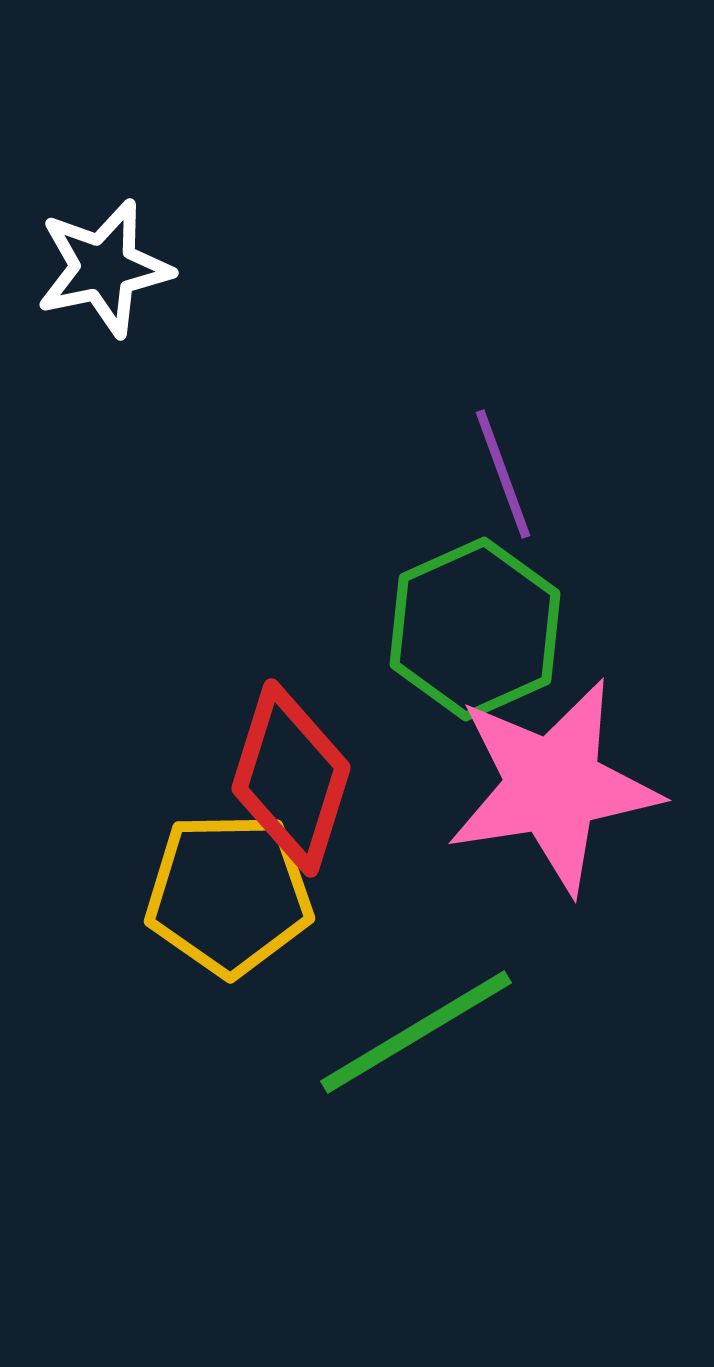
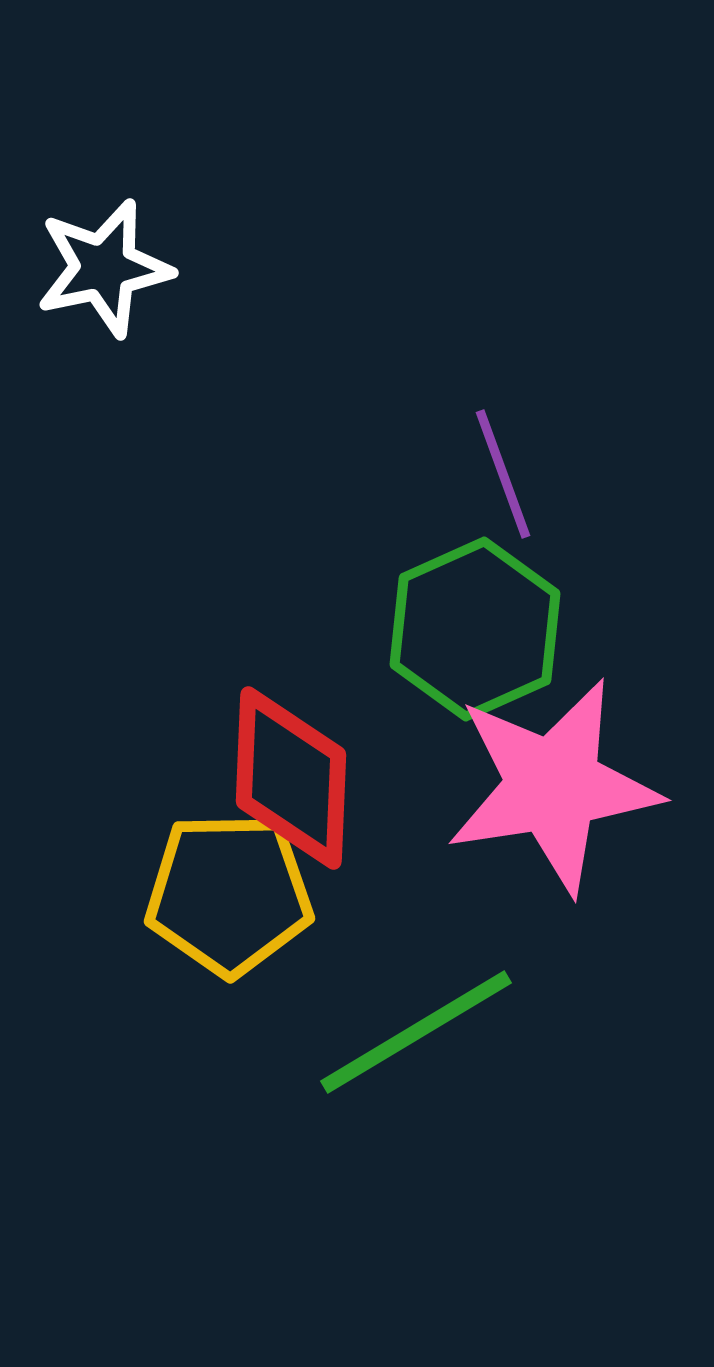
red diamond: rotated 15 degrees counterclockwise
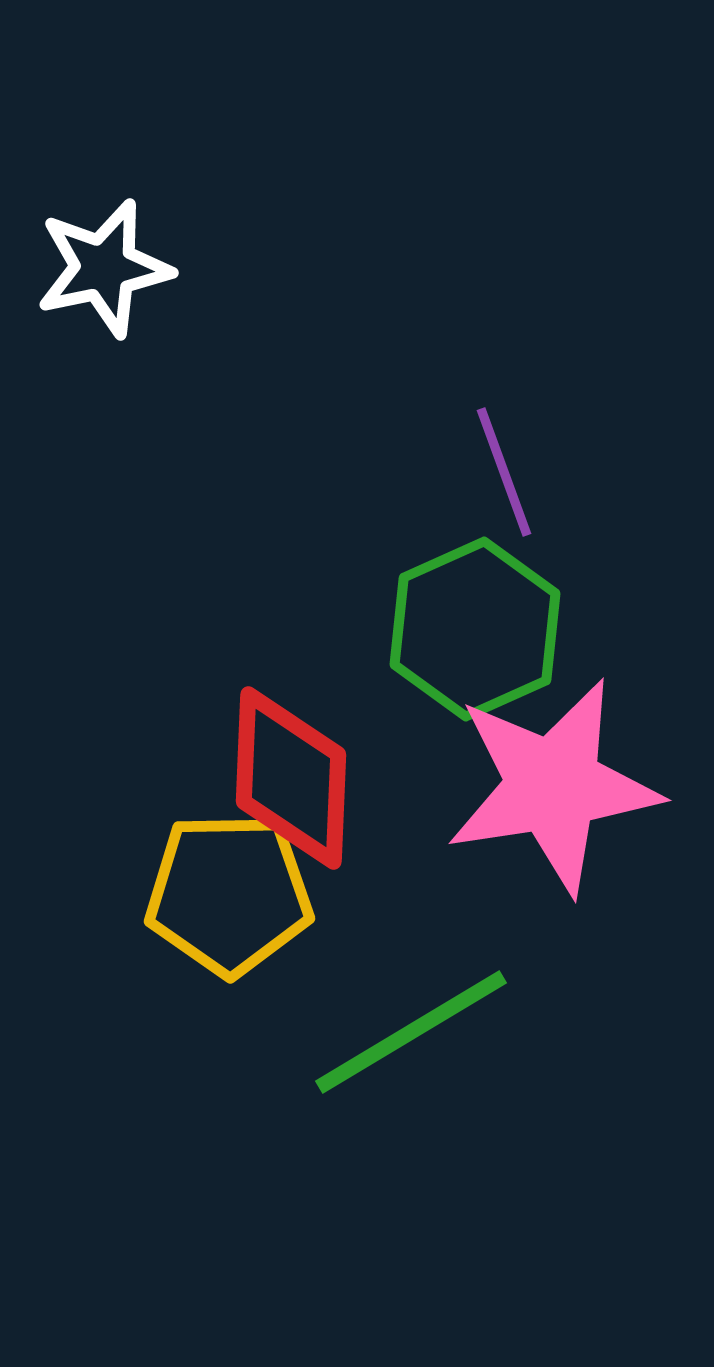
purple line: moved 1 px right, 2 px up
green line: moved 5 px left
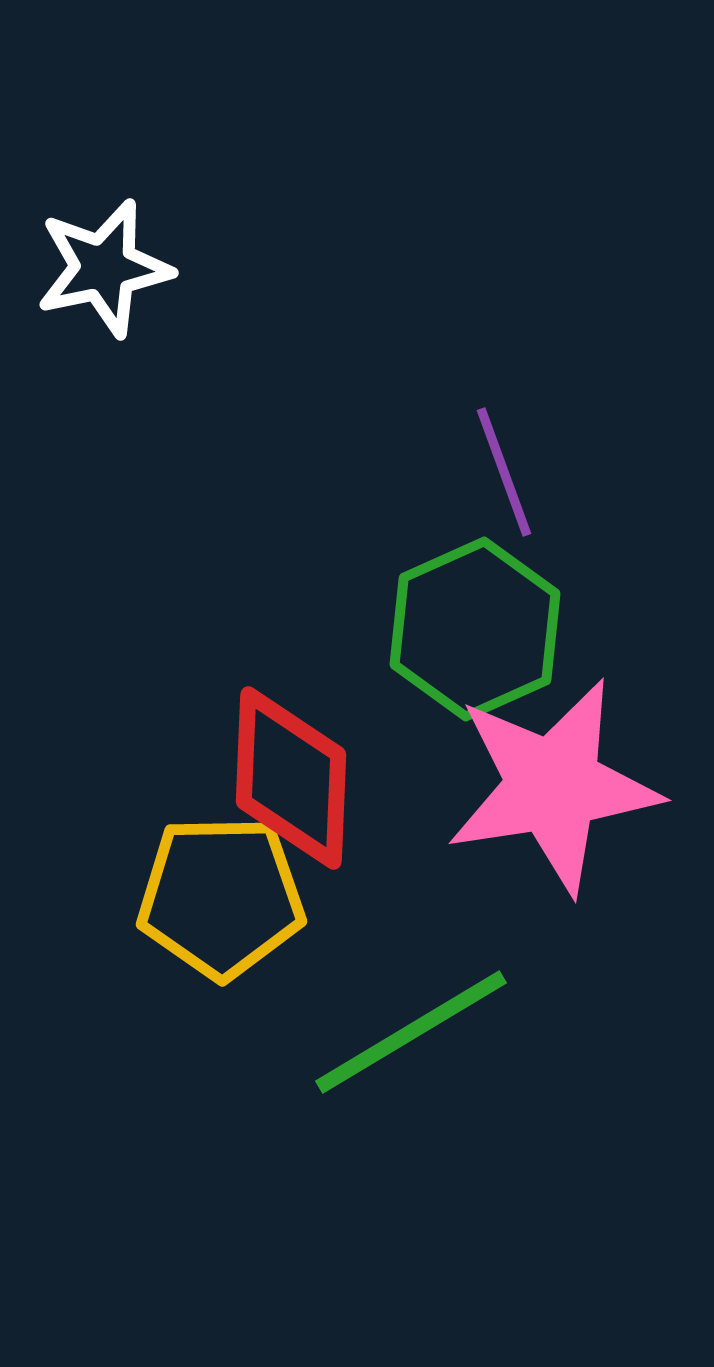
yellow pentagon: moved 8 px left, 3 px down
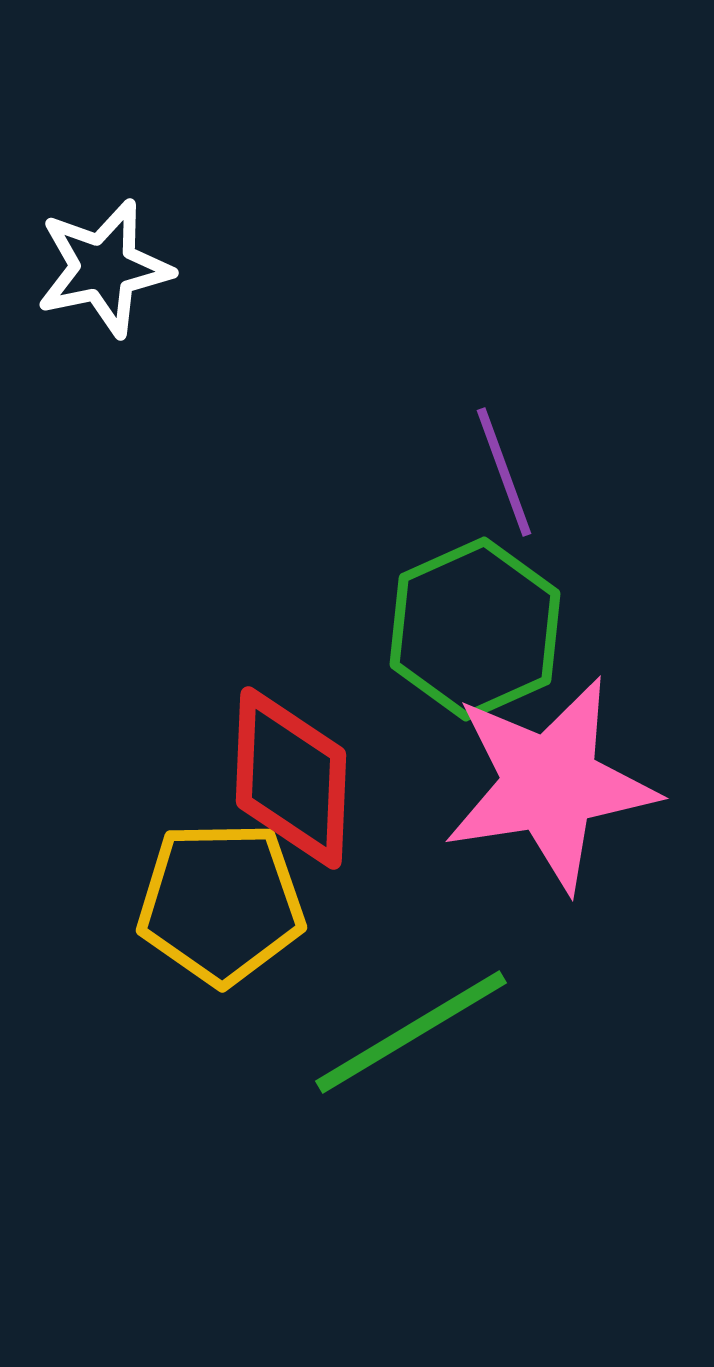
pink star: moved 3 px left, 2 px up
yellow pentagon: moved 6 px down
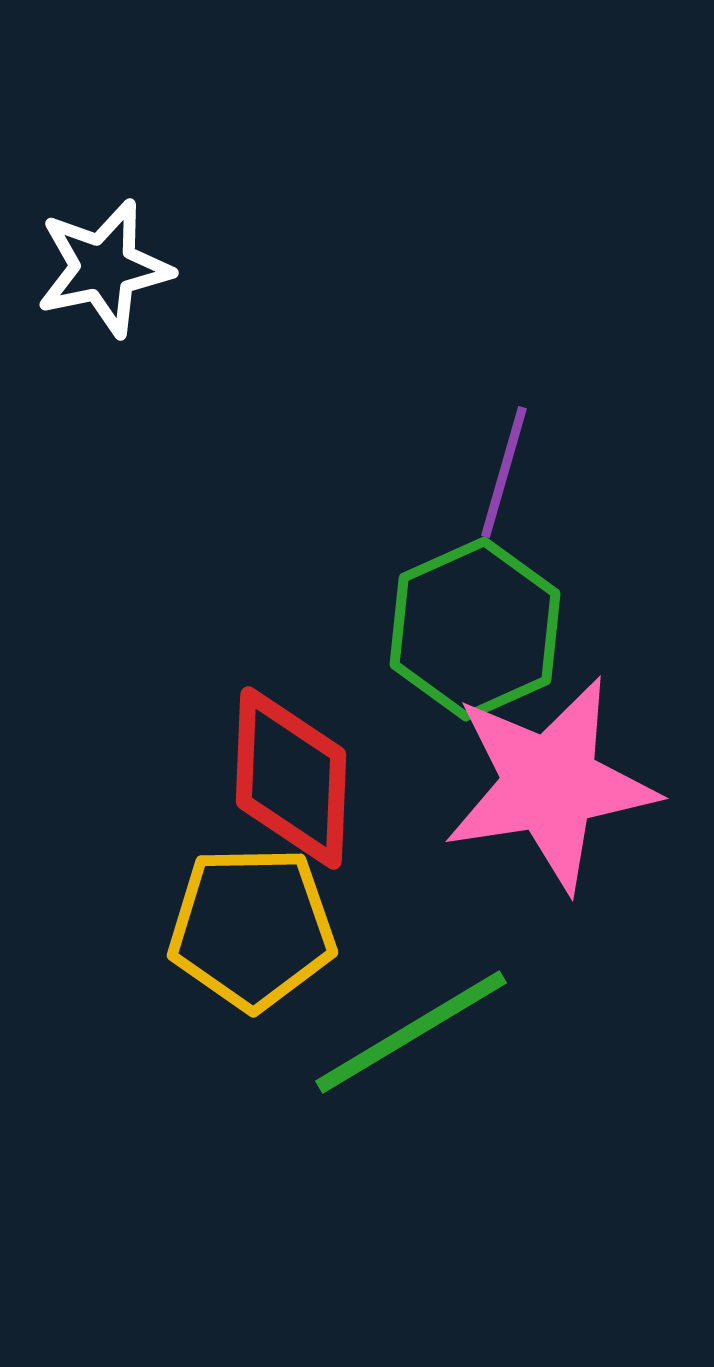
purple line: rotated 36 degrees clockwise
yellow pentagon: moved 31 px right, 25 px down
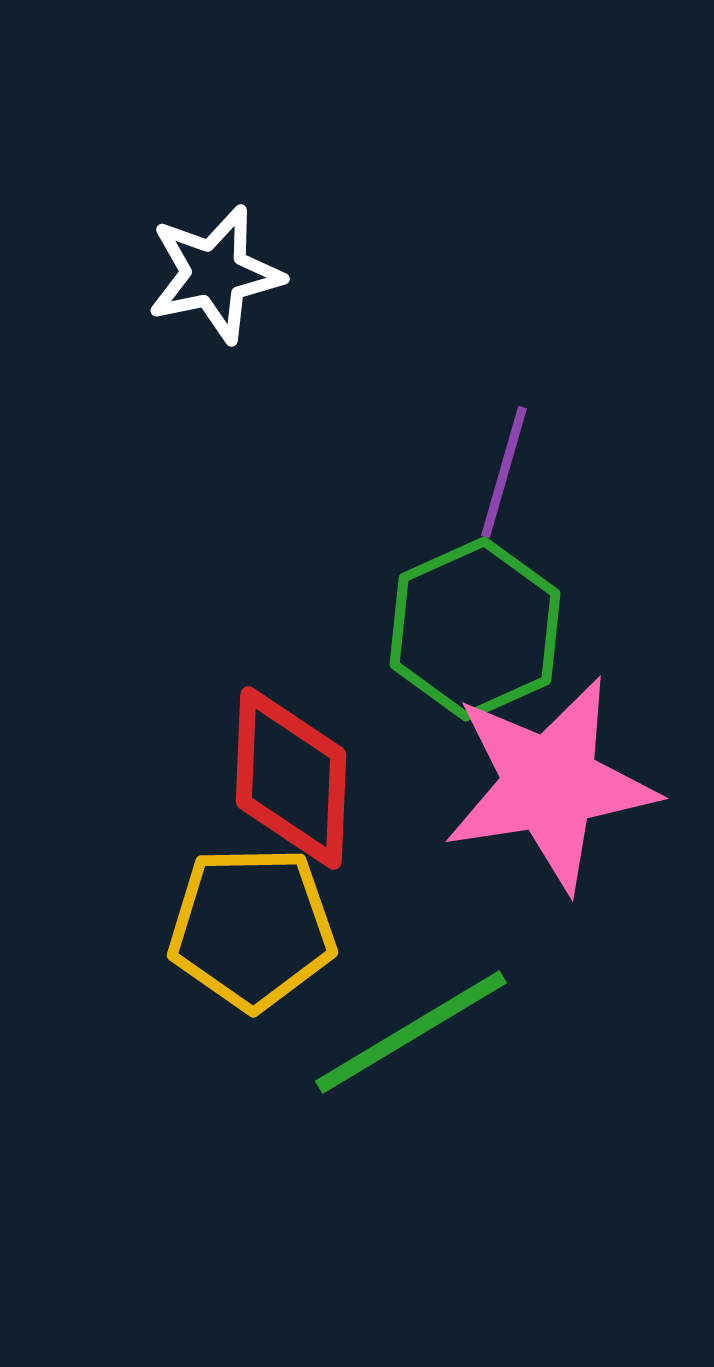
white star: moved 111 px right, 6 px down
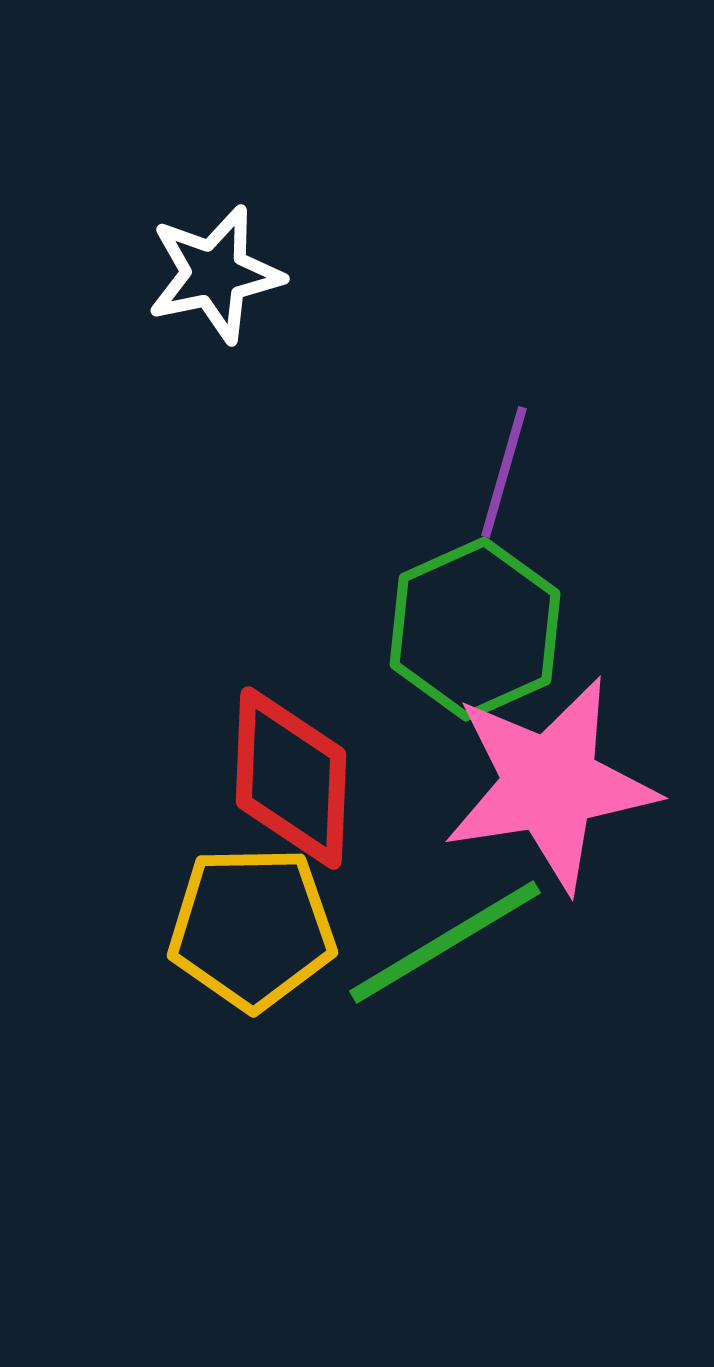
green line: moved 34 px right, 90 px up
